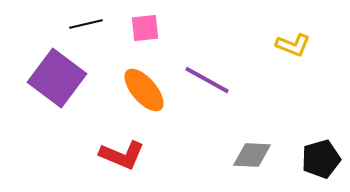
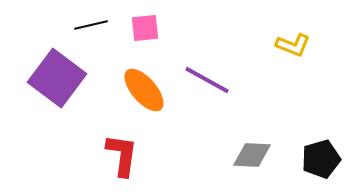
black line: moved 5 px right, 1 px down
red L-shape: rotated 105 degrees counterclockwise
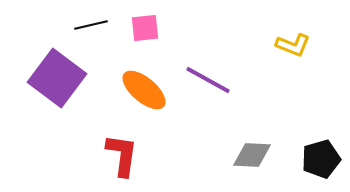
purple line: moved 1 px right
orange ellipse: rotated 9 degrees counterclockwise
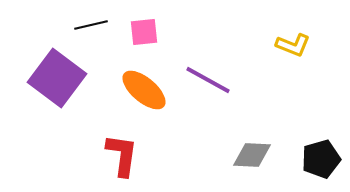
pink square: moved 1 px left, 4 px down
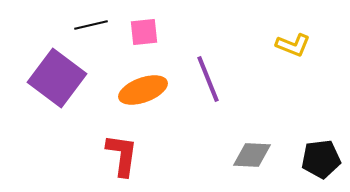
purple line: moved 1 px up; rotated 39 degrees clockwise
orange ellipse: moved 1 px left; rotated 60 degrees counterclockwise
black pentagon: rotated 9 degrees clockwise
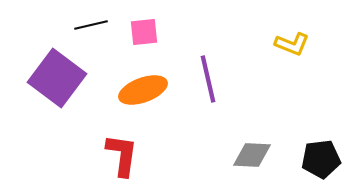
yellow L-shape: moved 1 px left, 1 px up
purple line: rotated 9 degrees clockwise
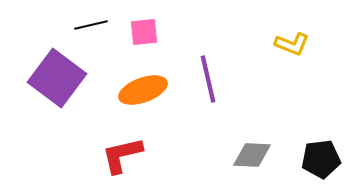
red L-shape: rotated 111 degrees counterclockwise
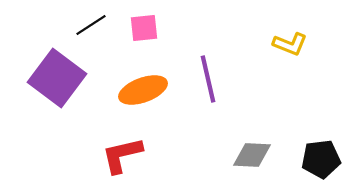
black line: rotated 20 degrees counterclockwise
pink square: moved 4 px up
yellow L-shape: moved 2 px left
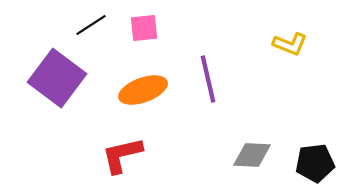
black pentagon: moved 6 px left, 4 px down
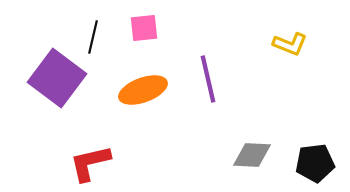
black line: moved 2 px right, 12 px down; rotated 44 degrees counterclockwise
red L-shape: moved 32 px left, 8 px down
